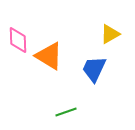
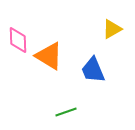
yellow triangle: moved 2 px right, 5 px up
blue trapezoid: moved 1 px left, 1 px down; rotated 48 degrees counterclockwise
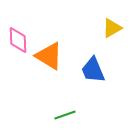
yellow triangle: moved 1 px up
green line: moved 1 px left, 3 px down
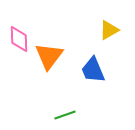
yellow triangle: moved 3 px left, 2 px down
pink diamond: moved 1 px right, 1 px up
orange triangle: rotated 36 degrees clockwise
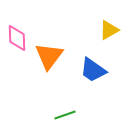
pink diamond: moved 2 px left, 1 px up
blue trapezoid: rotated 32 degrees counterclockwise
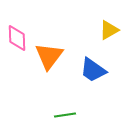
green line: rotated 10 degrees clockwise
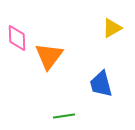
yellow triangle: moved 3 px right, 2 px up
blue trapezoid: moved 8 px right, 14 px down; rotated 40 degrees clockwise
green line: moved 1 px left, 1 px down
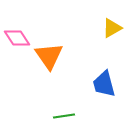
pink diamond: rotated 32 degrees counterclockwise
orange triangle: rotated 12 degrees counterclockwise
blue trapezoid: moved 3 px right
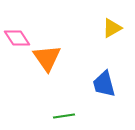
orange triangle: moved 2 px left, 2 px down
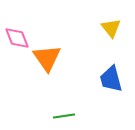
yellow triangle: moved 1 px left; rotated 40 degrees counterclockwise
pink diamond: rotated 12 degrees clockwise
blue trapezoid: moved 7 px right, 5 px up
